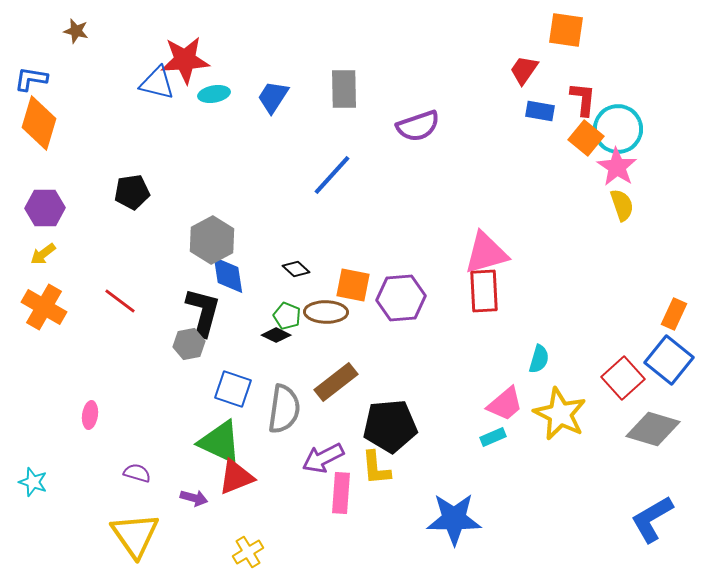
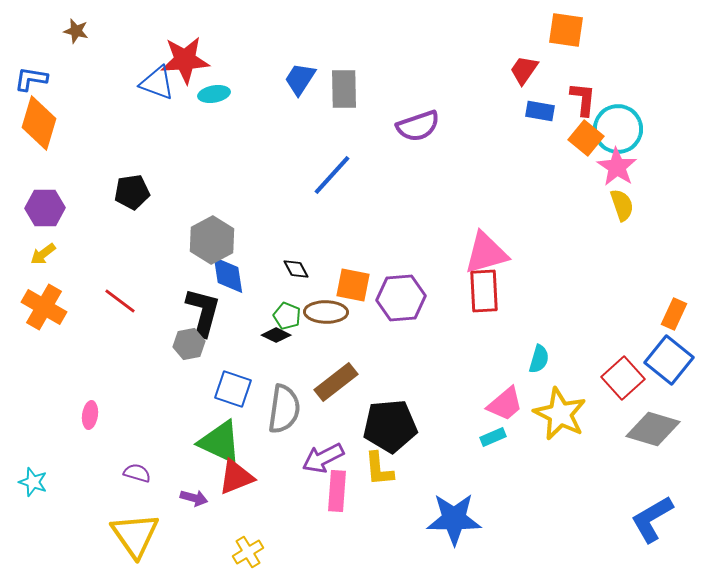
blue triangle at (157, 83): rotated 6 degrees clockwise
blue trapezoid at (273, 97): moved 27 px right, 18 px up
black diamond at (296, 269): rotated 20 degrees clockwise
yellow L-shape at (376, 468): moved 3 px right, 1 px down
pink rectangle at (341, 493): moved 4 px left, 2 px up
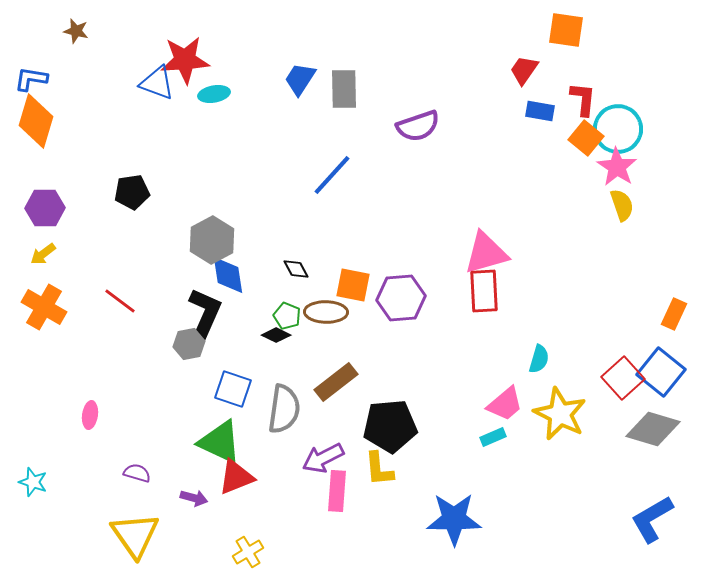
orange diamond at (39, 123): moved 3 px left, 2 px up
black L-shape at (203, 312): moved 2 px right, 1 px down; rotated 9 degrees clockwise
blue square at (669, 360): moved 8 px left, 12 px down
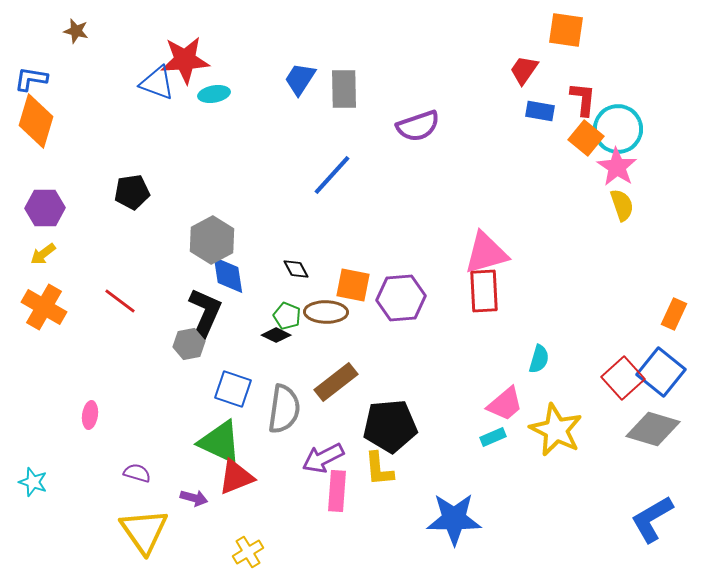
yellow star at (560, 414): moved 4 px left, 16 px down
yellow triangle at (135, 535): moved 9 px right, 4 px up
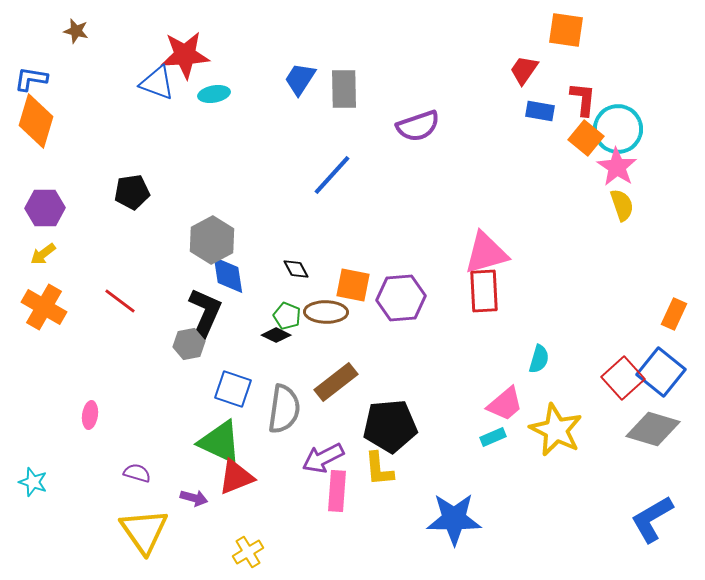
red star at (185, 60): moved 5 px up
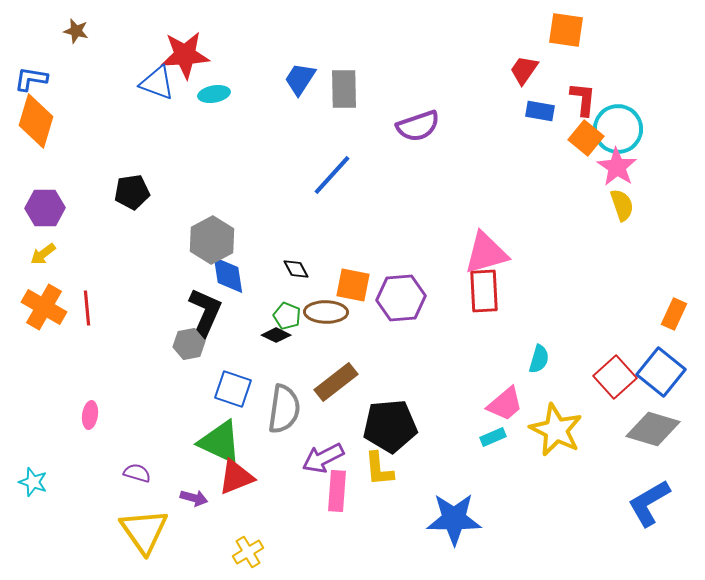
red line at (120, 301): moved 33 px left, 7 px down; rotated 48 degrees clockwise
red square at (623, 378): moved 8 px left, 1 px up
blue L-shape at (652, 519): moved 3 px left, 16 px up
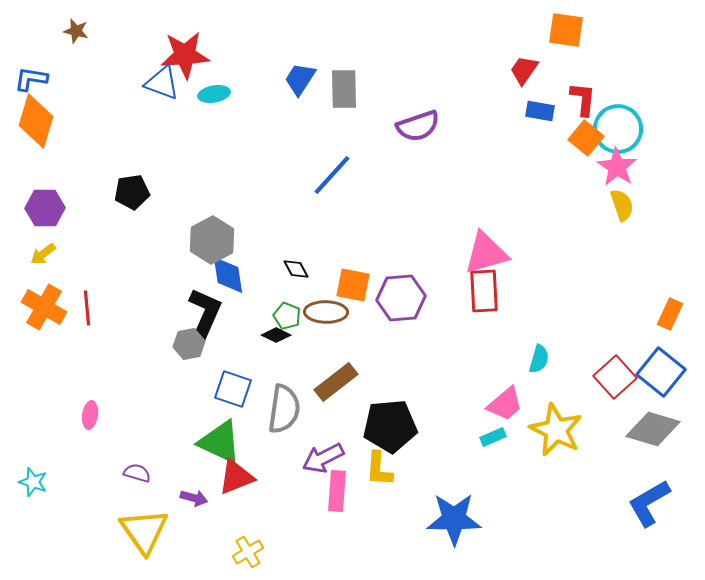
blue triangle at (157, 83): moved 5 px right
orange rectangle at (674, 314): moved 4 px left
yellow L-shape at (379, 469): rotated 9 degrees clockwise
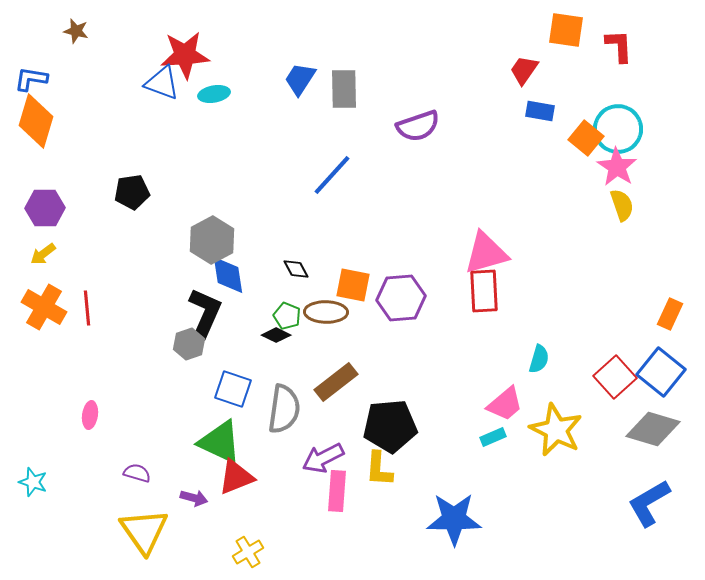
red L-shape at (583, 99): moved 36 px right, 53 px up; rotated 9 degrees counterclockwise
gray hexagon at (189, 344): rotated 8 degrees counterclockwise
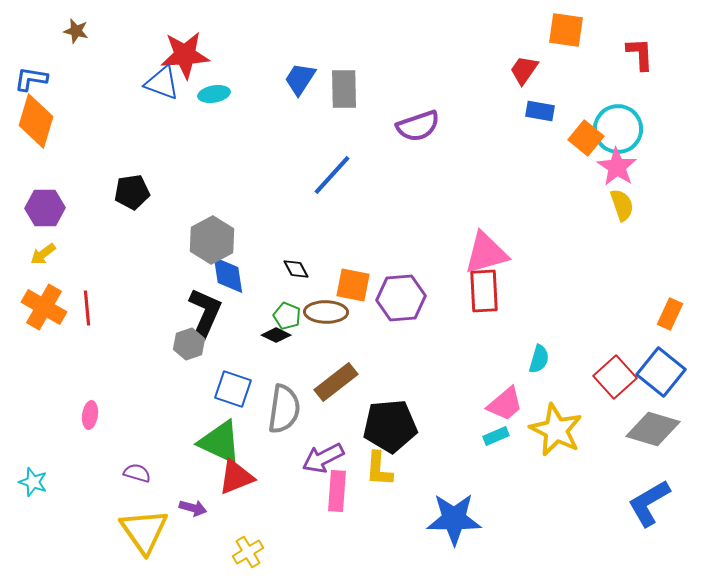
red L-shape at (619, 46): moved 21 px right, 8 px down
cyan rectangle at (493, 437): moved 3 px right, 1 px up
purple arrow at (194, 498): moved 1 px left, 10 px down
